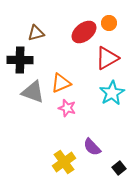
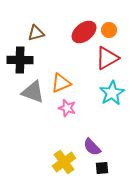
orange circle: moved 7 px down
black square: moved 17 px left; rotated 32 degrees clockwise
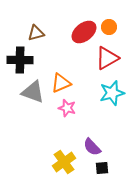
orange circle: moved 3 px up
cyan star: rotated 15 degrees clockwise
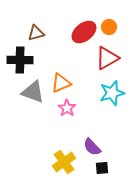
pink star: rotated 18 degrees clockwise
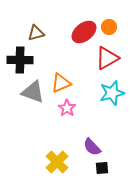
yellow cross: moved 7 px left; rotated 10 degrees counterclockwise
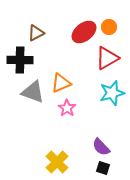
brown triangle: rotated 12 degrees counterclockwise
purple semicircle: moved 9 px right
black square: moved 1 px right; rotated 24 degrees clockwise
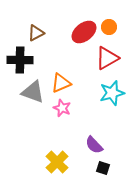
pink star: moved 5 px left; rotated 12 degrees counterclockwise
purple semicircle: moved 7 px left, 2 px up
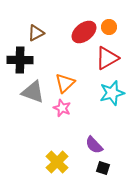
orange triangle: moved 4 px right; rotated 20 degrees counterclockwise
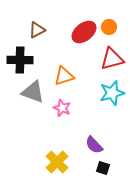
brown triangle: moved 1 px right, 3 px up
red triangle: moved 5 px right, 1 px down; rotated 15 degrees clockwise
orange triangle: moved 1 px left, 7 px up; rotated 25 degrees clockwise
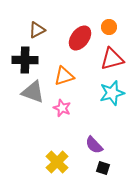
red ellipse: moved 4 px left, 6 px down; rotated 15 degrees counterclockwise
black cross: moved 5 px right
